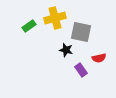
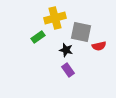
green rectangle: moved 9 px right, 11 px down
red semicircle: moved 12 px up
purple rectangle: moved 13 px left
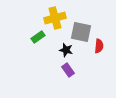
red semicircle: rotated 72 degrees counterclockwise
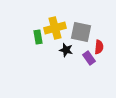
yellow cross: moved 10 px down
green rectangle: rotated 64 degrees counterclockwise
red semicircle: moved 1 px down
purple rectangle: moved 21 px right, 12 px up
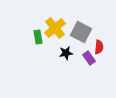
yellow cross: rotated 25 degrees counterclockwise
gray square: rotated 15 degrees clockwise
black star: moved 3 px down; rotated 24 degrees counterclockwise
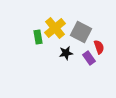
red semicircle: rotated 24 degrees counterclockwise
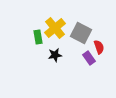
gray square: moved 1 px down
black star: moved 11 px left, 2 px down
